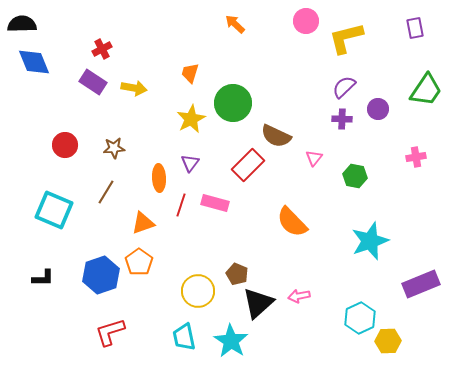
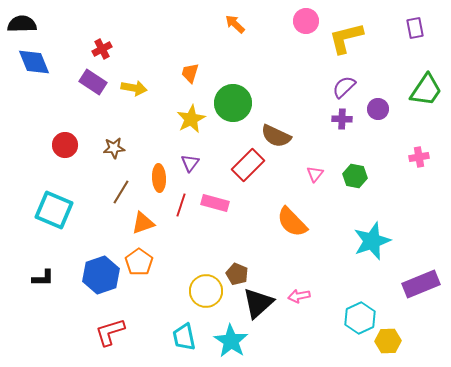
pink cross at (416, 157): moved 3 px right
pink triangle at (314, 158): moved 1 px right, 16 px down
brown line at (106, 192): moved 15 px right
cyan star at (370, 241): moved 2 px right
yellow circle at (198, 291): moved 8 px right
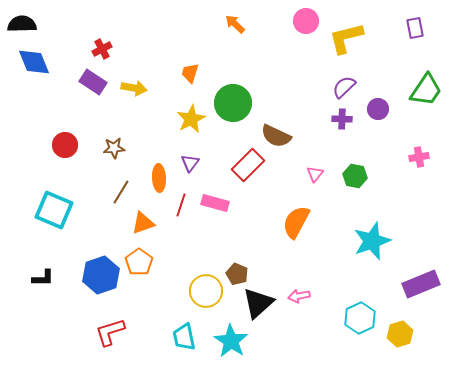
orange semicircle at (292, 222): moved 4 px right; rotated 72 degrees clockwise
yellow hexagon at (388, 341): moved 12 px right, 7 px up; rotated 15 degrees counterclockwise
